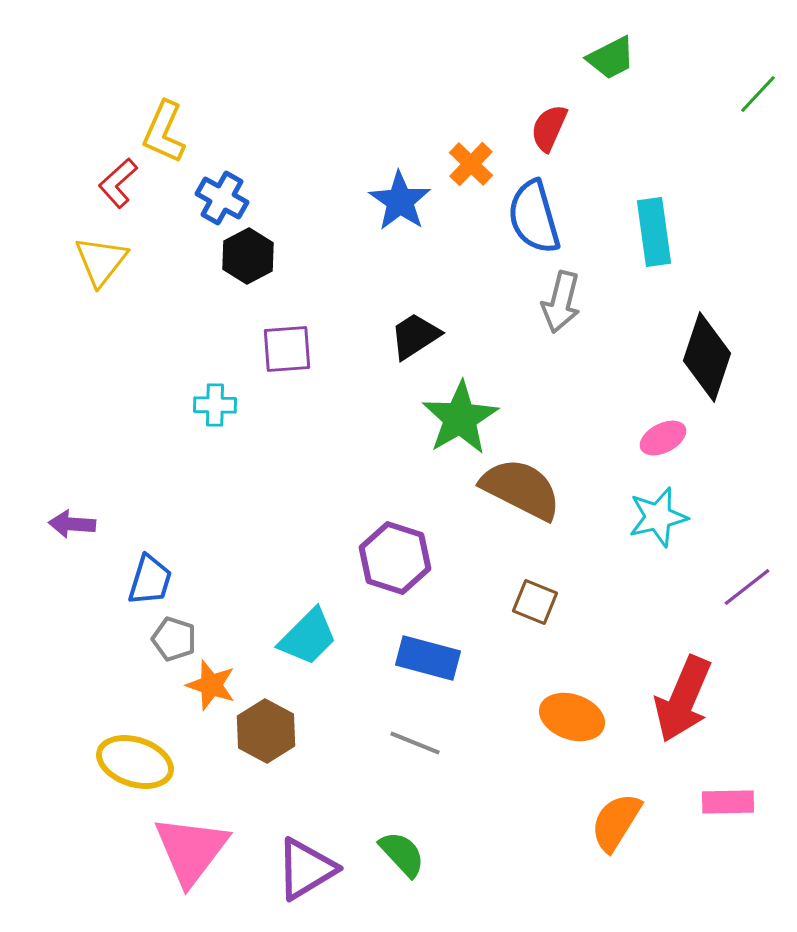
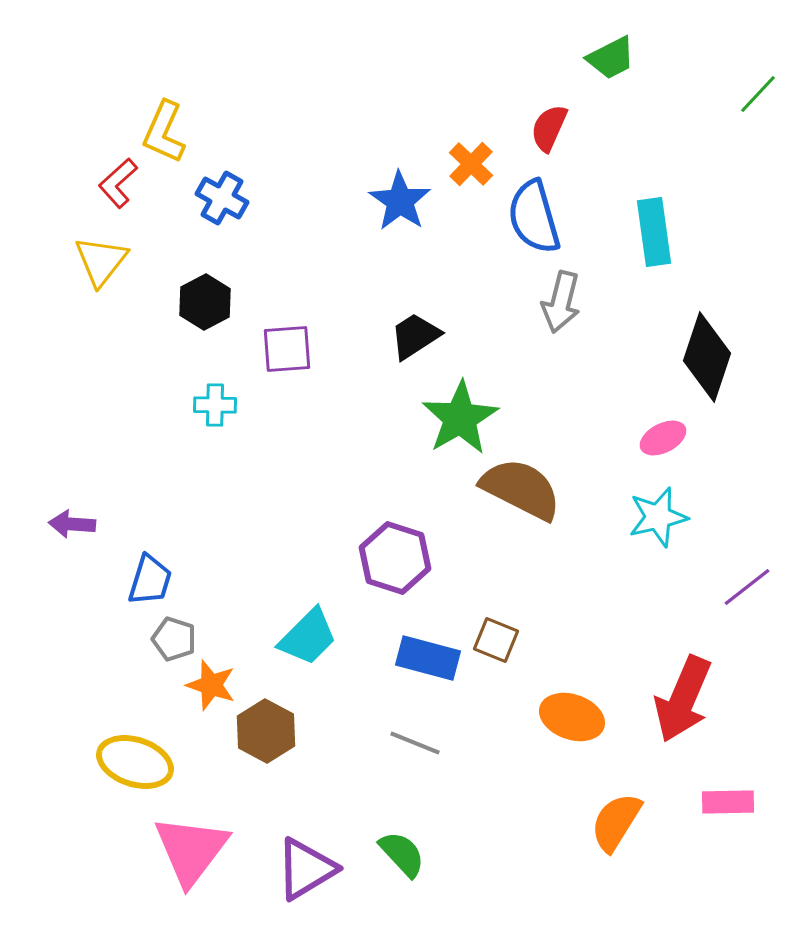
black hexagon: moved 43 px left, 46 px down
brown square: moved 39 px left, 38 px down
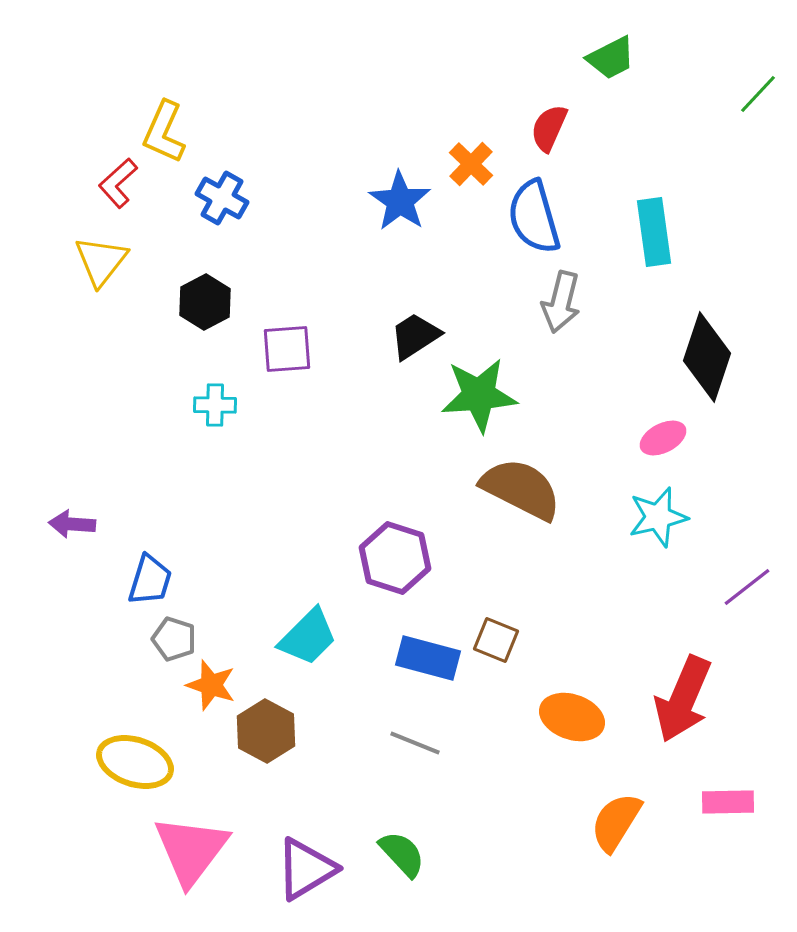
green star: moved 19 px right, 23 px up; rotated 26 degrees clockwise
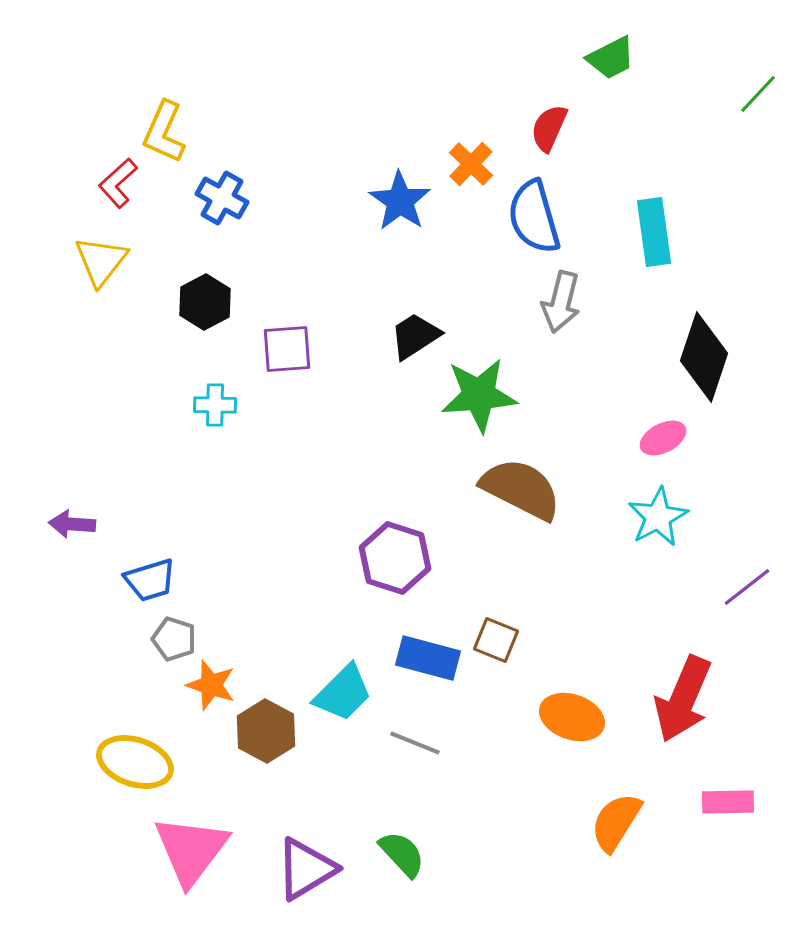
black diamond: moved 3 px left
cyan star: rotated 14 degrees counterclockwise
blue trapezoid: rotated 56 degrees clockwise
cyan trapezoid: moved 35 px right, 56 px down
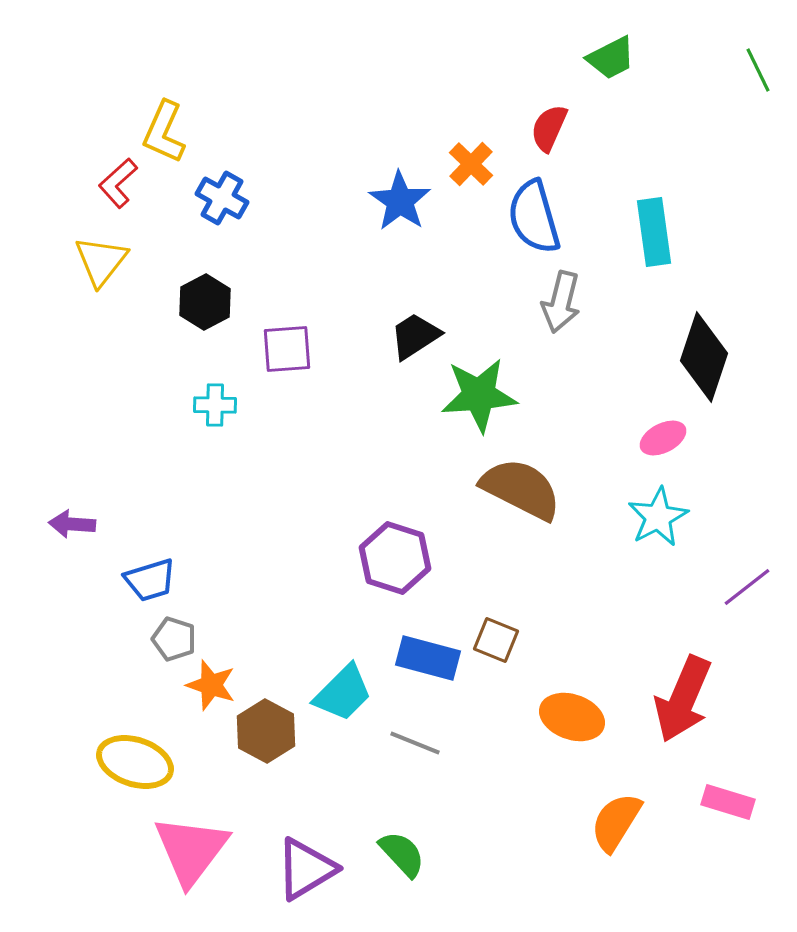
green line: moved 24 px up; rotated 69 degrees counterclockwise
pink rectangle: rotated 18 degrees clockwise
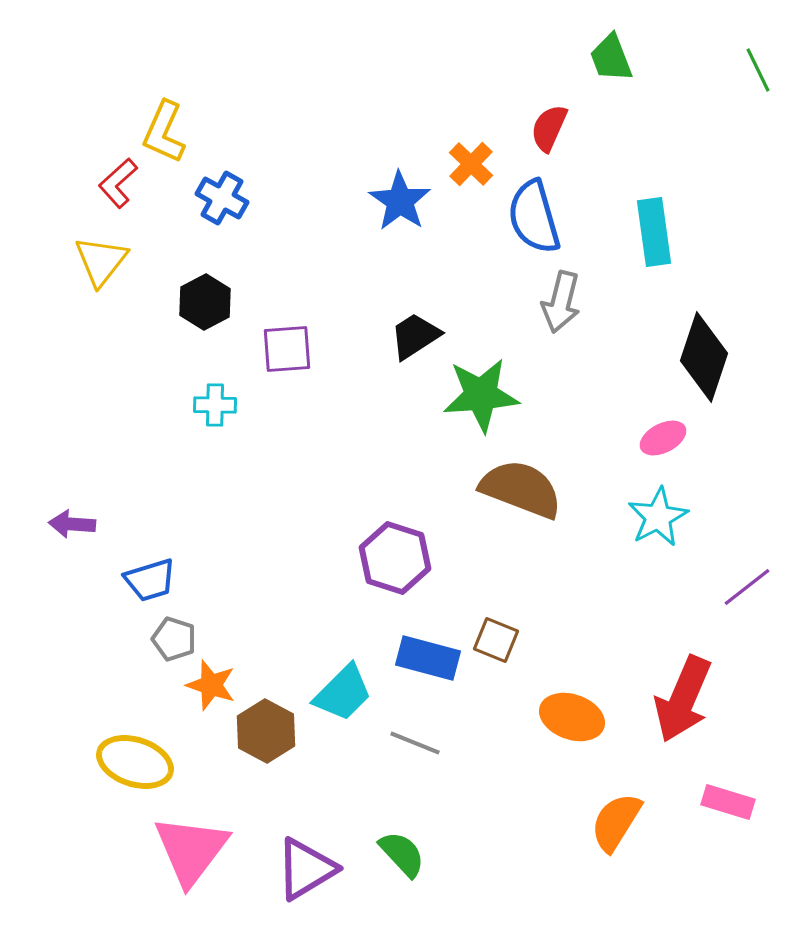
green trapezoid: rotated 96 degrees clockwise
green star: moved 2 px right
brown semicircle: rotated 6 degrees counterclockwise
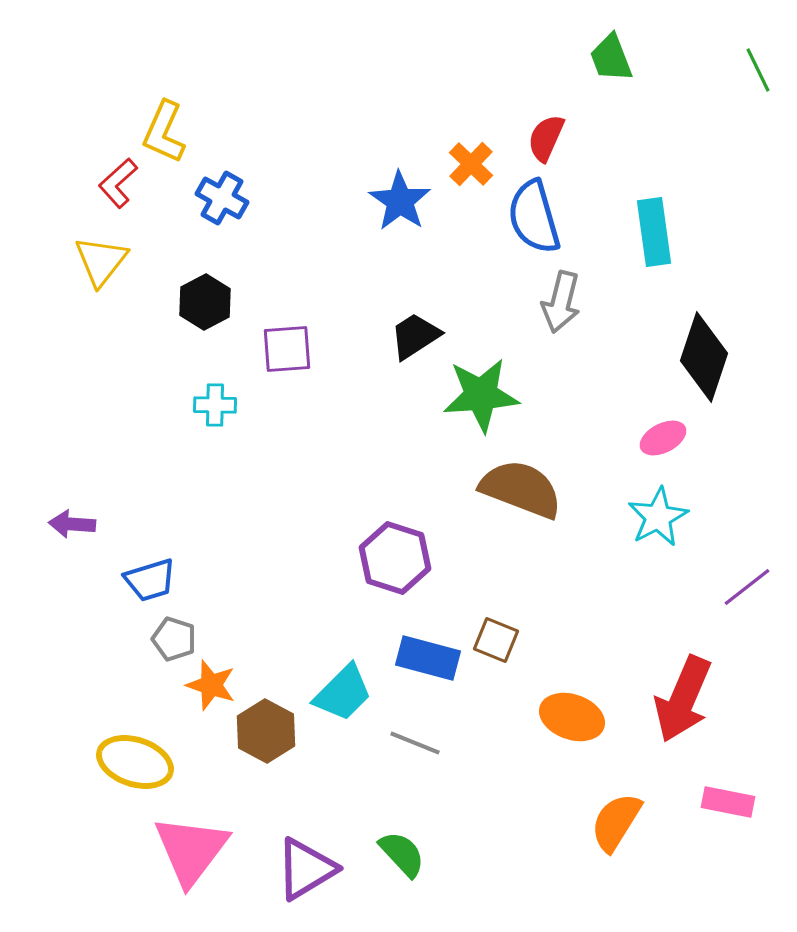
red semicircle: moved 3 px left, 10 px down
pink rectangle: rotated 6 degrees counterclockwise
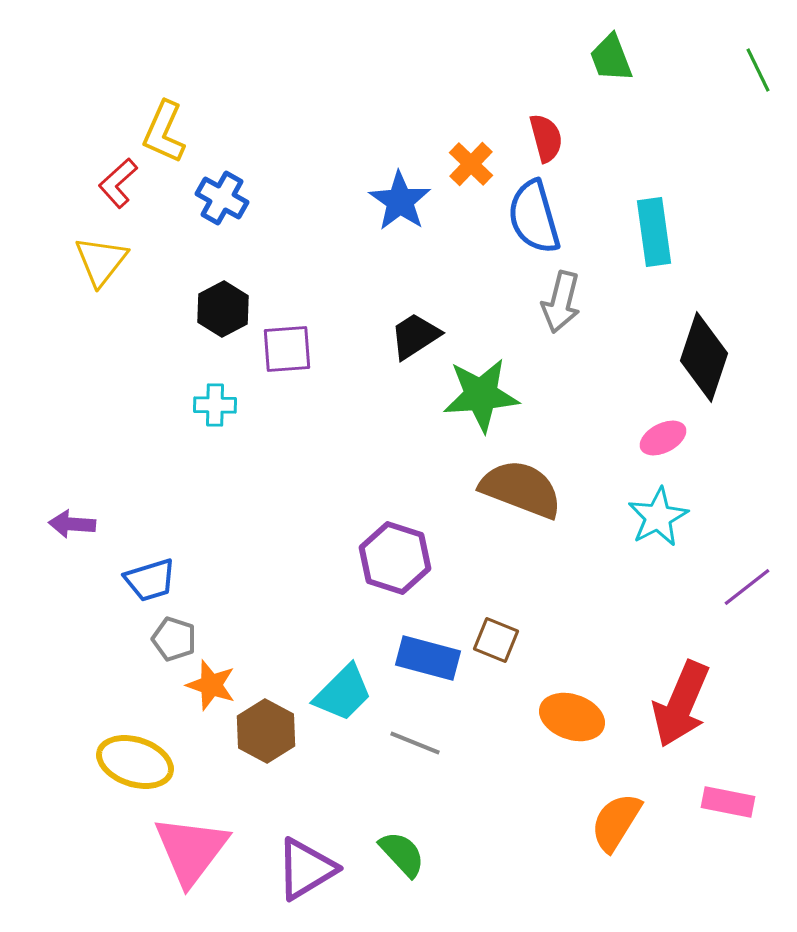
red semicircle: rotated 141 degrees clockwise
black hexagon: moved 18 px right, 7 px down
red arrow: moved 2 px left, 5 px down
